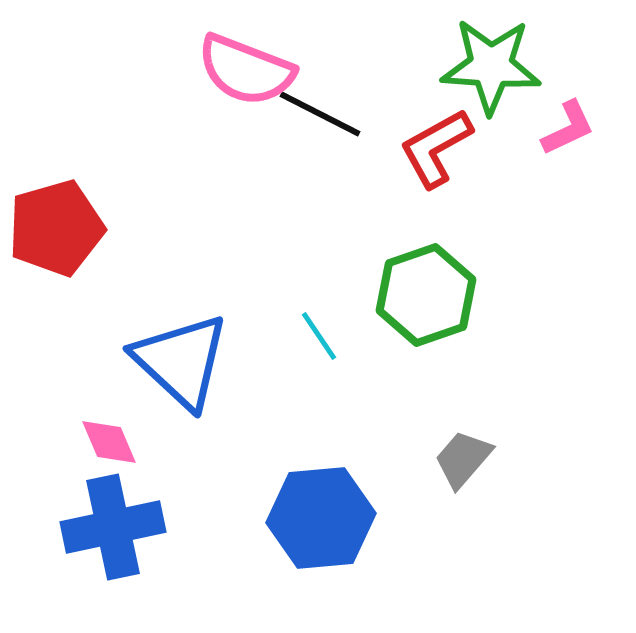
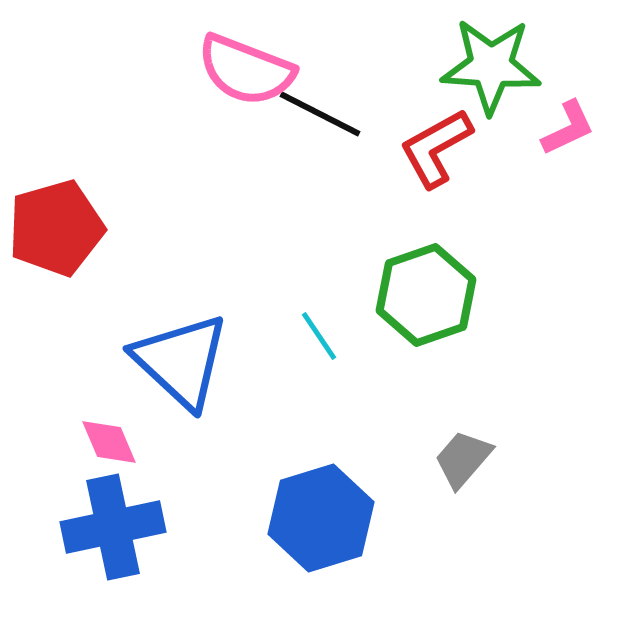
blue hexagon: rotated 12 degrees counterclockwise
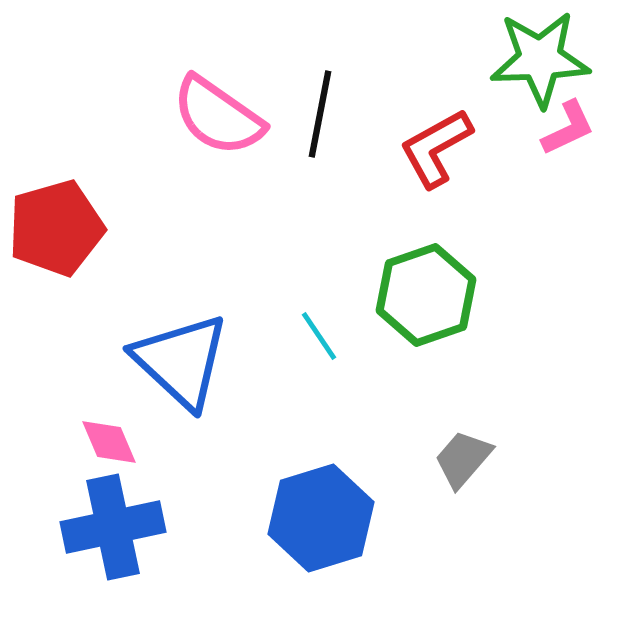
green star: moved 49 px right, 7 px up; rotated 6 degrees counterclockwise
pink semicircle: moved 28 px left, 46 px down; rotated 14 degrees clockwise
black line: rotated 74 degrees clockwise
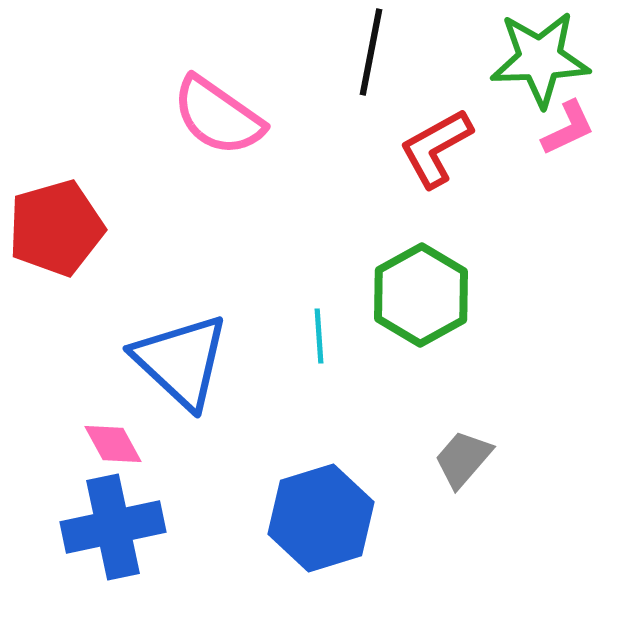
black line: moved 51 px right, 62 px up
green hexagon: moved 5 px left; rotated 10 degrees counterclockwise
cyan line: rotated 30 degrees clockwise
pink diamond: moved 4 px right, 2 px down; rotated 6 degrees counterclockwise
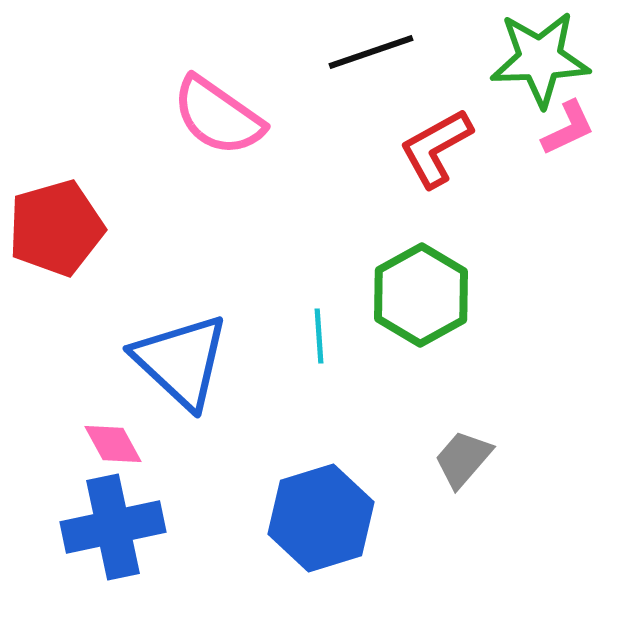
black line: rotated 60 degrees clockwise
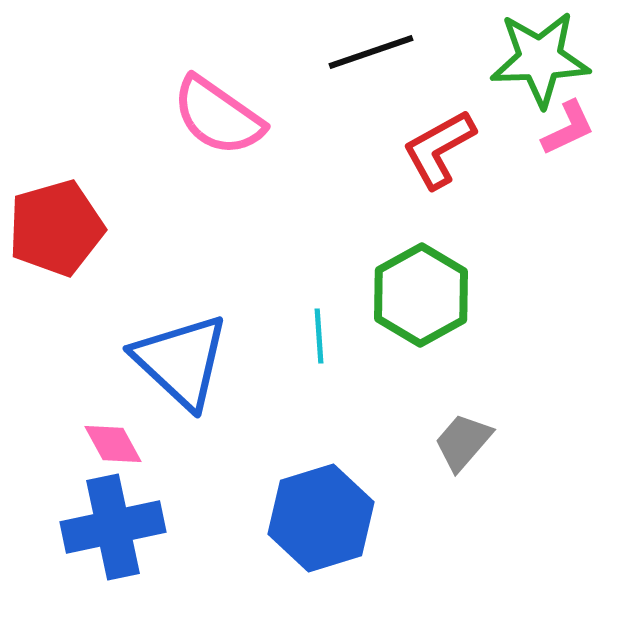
red L-shape: moved 3 px right, 1 px down
gray trapezoid: moved 17 px up
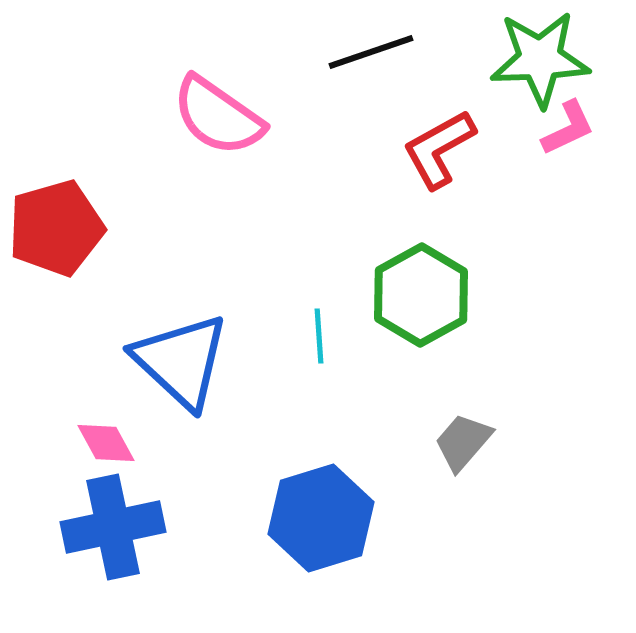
pink diamond: moved 7 px left, 1 px up
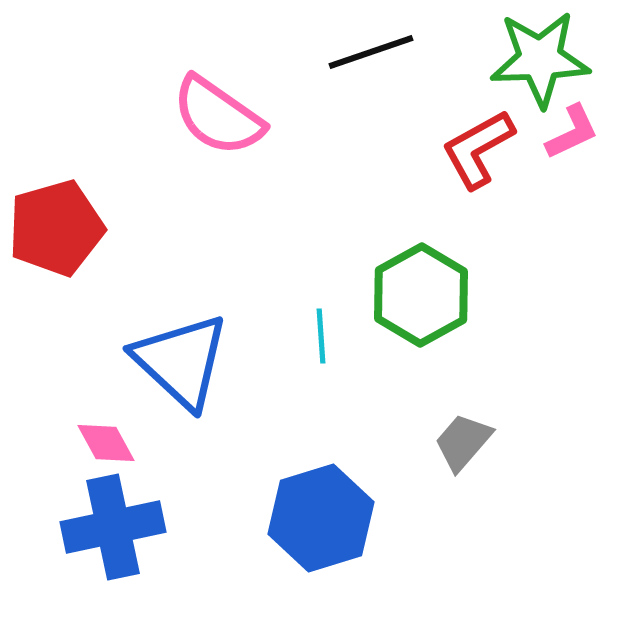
pink L-shape: moved 4 px right, 4 px down
red L-shape: moved 39 px right
cyan line: moved 2 px right
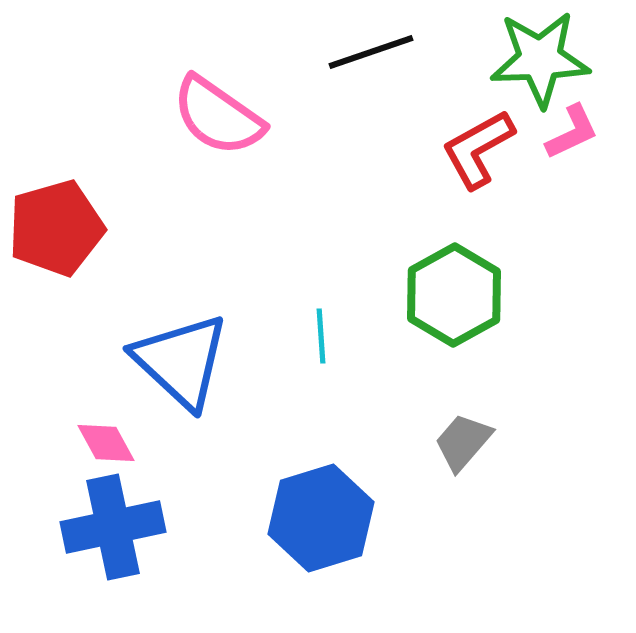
green hexagon: moved 33 px right
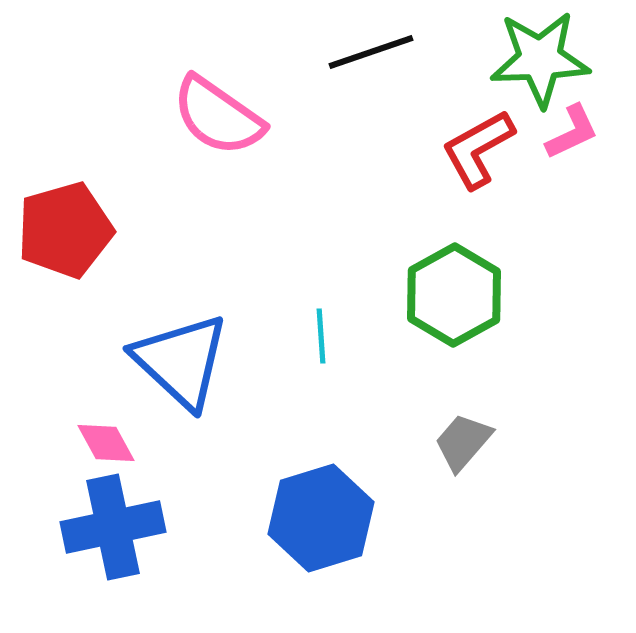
red pentagon: moved 9 px right, 2 px down
